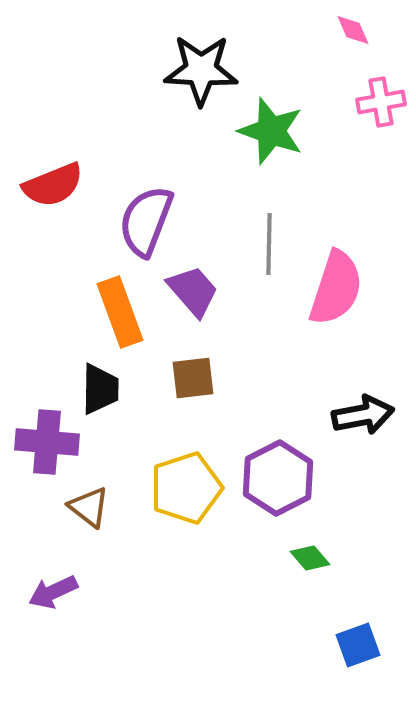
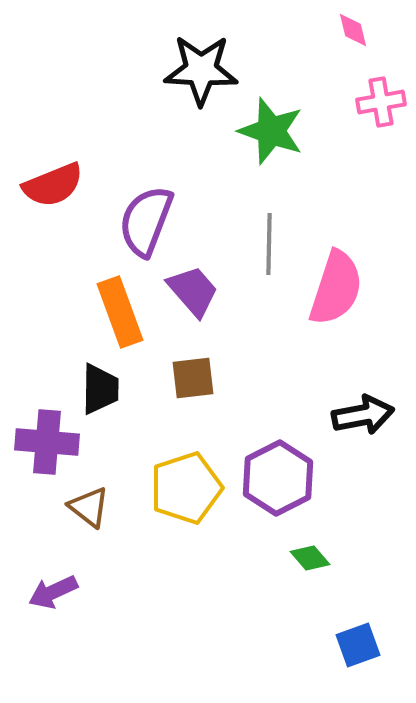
pink diamond: rotated 9 degrees clockwise
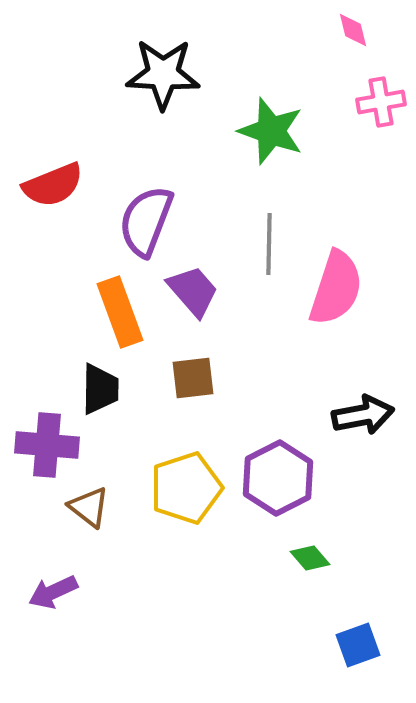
black star: moved 38 px left, 4 px down
purple cross: moved 3 px down
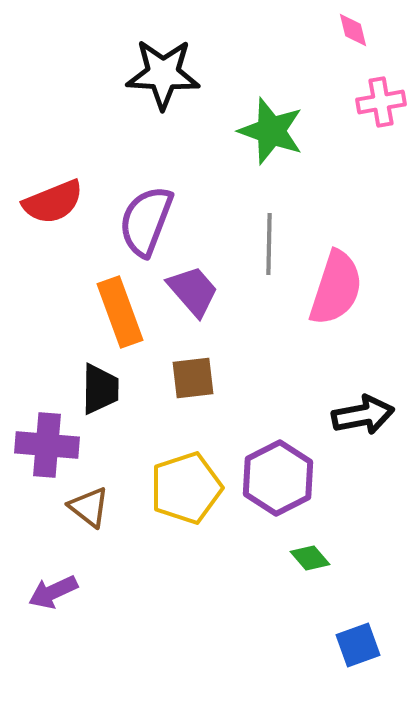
red semicircle: moved 17 px down
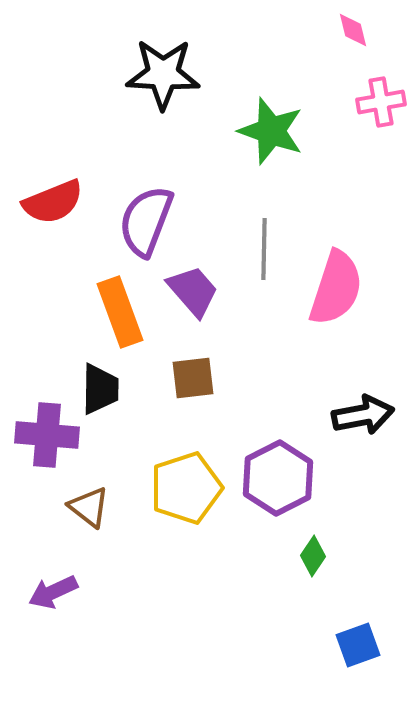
gray line: moved 5 px left, 5 px down
purple cross: moved 10 px up
green diamond: moved 3 px right, 2 px up; rotated 75 degrees clockwise
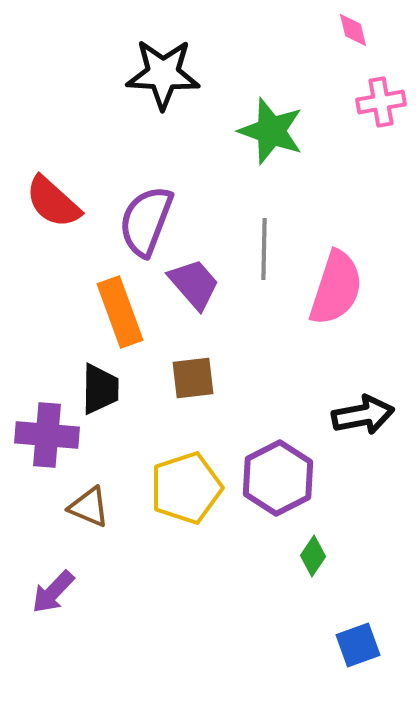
red semicircle: rotated 64 degrees clockwise
purple trapezoid: moved 1 px right, 7 px up
brown triangle: rotated 15 degrees counterclockwise
purple arrow: rotated 21 degrees counterclockwise
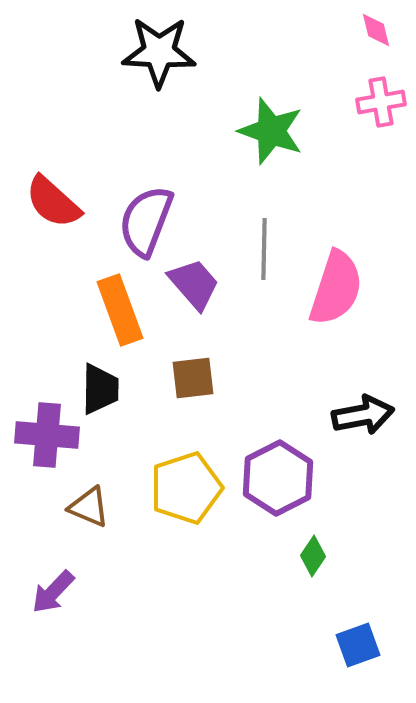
pink diamond: moved 23 px right
black star: moved 4 px left, 22 px up
orange rectangle: moved 2 px up
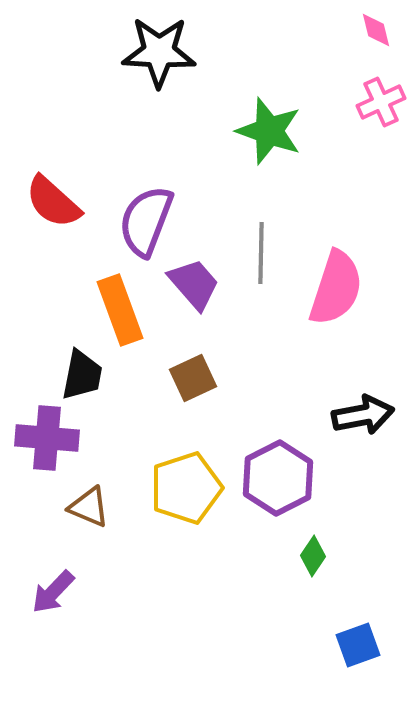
pink cross: rotated 15 degrees counterclockwise
green star: moved 2 px left
gray line: moved 3 px left, 4 px down
brown square: rotated 18 degrees counterclockwise
black trapezoid: moved 18 px left, 14 px up; rotated 10 degrees clockwise
purple cross: moved 3 px down
